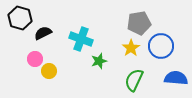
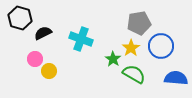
green star: moved 14 px right, 2 px up; rotated 21 degrees counterclockwise
green semicircle: moved 6 px up; rotated 95 degrees clockwise
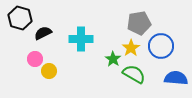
cyan cross: rotated 20 degrees counterclockwise
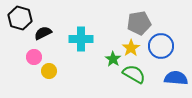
pink circle: moved 1 px left, 2 px up
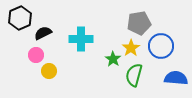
black hexagon: rotated 20 degrees clockwise
pink circle: moved 2 px right, 2 px up
green semicircle: moved 1 px down; rotated 105 degrees counterclockwise
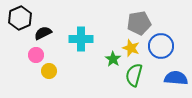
yellow star: rotated 18 degrees counterclockwise
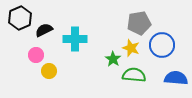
black semicircle: moved 1 px right, 3 px up
cyan cross: moved 6 px left
blue circle: moved 1 px right, 1 px up
green semicircle: rotated 80 degrees clockwise
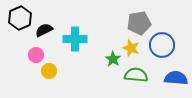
green semicircle: moved 2 px right
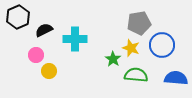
black hexagon: moved 2 px left, 1 px up
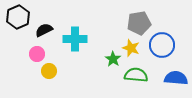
pink circle: moved 1 px right, 1 px up
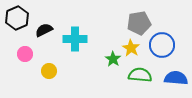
black hexagon: moved 1 px left, 1 px down
yellow star: rotated 12 degrees clockwise
pink circle: moved 12 px left
green semicircle: moved 4 px right
